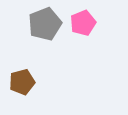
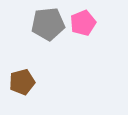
gray pentagon: moved 3 px right; rotated 16 degrees clockwise
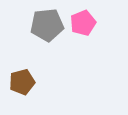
gray pentagon: moved 1 px left, 1 px down
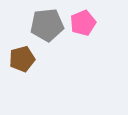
brown pentagon: moved 23 px up
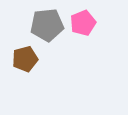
brown pentagon: moved 3 px right
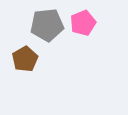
brown pentagon: rotated 15 degrees counterclockwise
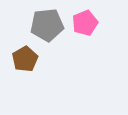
pink pentagon: moved 2 px right
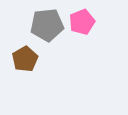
pink pentagon: moved 3 px left, 1 px up
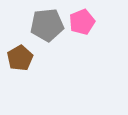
brown pentagon: moved 5 px left, 1 px up
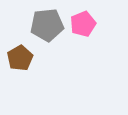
pink pentagon: moved 1 px right, 2 px down
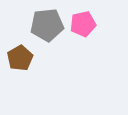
pink pentagon: rotated 10 degrees clockwise
